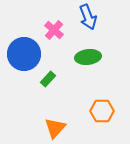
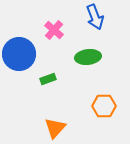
blue arrow: moved 7 px right
blue circle: moved 5 px left
green rectangle: rotated 28 degrees clockwise
orange hexagon: moved 2 px right, 5 px up
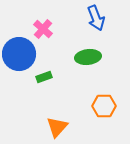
blue arrow: moved 1 px right, 1 px down
pink cross: moved 11 px left, 1 px up
green rectangle: moved 4 px left, 2 px up
orange triangle: moved 2 px right, 1 px up
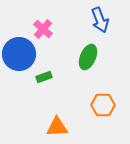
blue arrow: moved 4 px right, 2 px down
green ellipse: rotated 60 degrees counterclockwise
orange hexagon: moved 1 px left, 1 px up
orange triangle: rotated 45 degrees clockwise
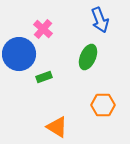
orange triangle: rotated 35 degrees clockwise
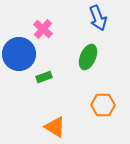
blue arrow: moved 2 px left, 2 px up
orange triangle: moved 2 px left
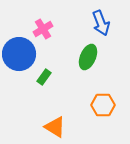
blue arrow: moved 3 px right, 5 px down
pink cross: rotated 18 degrees clockwise
green rectangle: rotated 35 degrees counterclockwise
